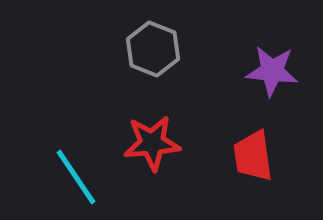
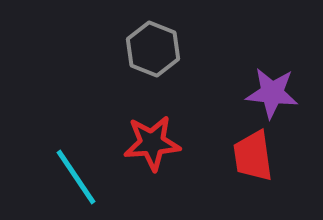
purple star: moved 22 px down
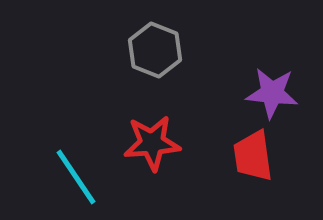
gray hexagon: moved 2 px right, 1 px down
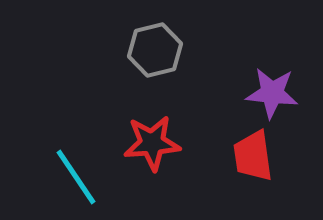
gray hexagon: rotated 24 degrees clockwise
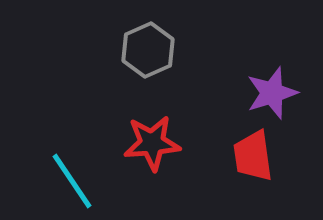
gray hexagon: moved 7 px left; rotated 10 degrees counterclockwise
purple star: rotated 24 degrees counterclockwise
cyan line: moved 4 px left, 4 px down
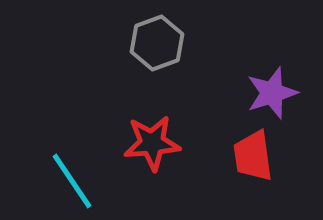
gray hexagon: moved 9 px right, 7 px up; rotated 4 degrees clockwise
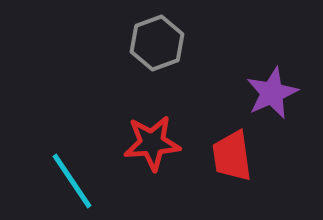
purple star: rotated 6 degrees counterclockwise
red trapezoid: moved 21 px left
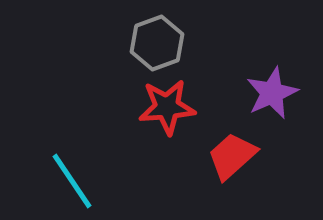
red star: moved 15 px right, 36 px up
red trapezoid: rotated 56 degrees clockwise
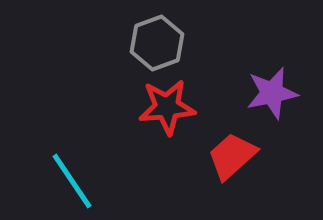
purple star: rotated 12 degrees clockwise
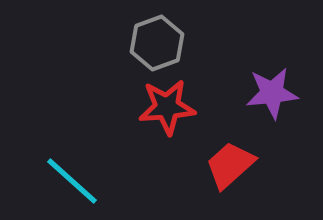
purple star: rotated 6 degrees clockwise
red trapezoid: moved 2 px left, 9 px down
cyan line: rotated 14 degrees counterclockwise
